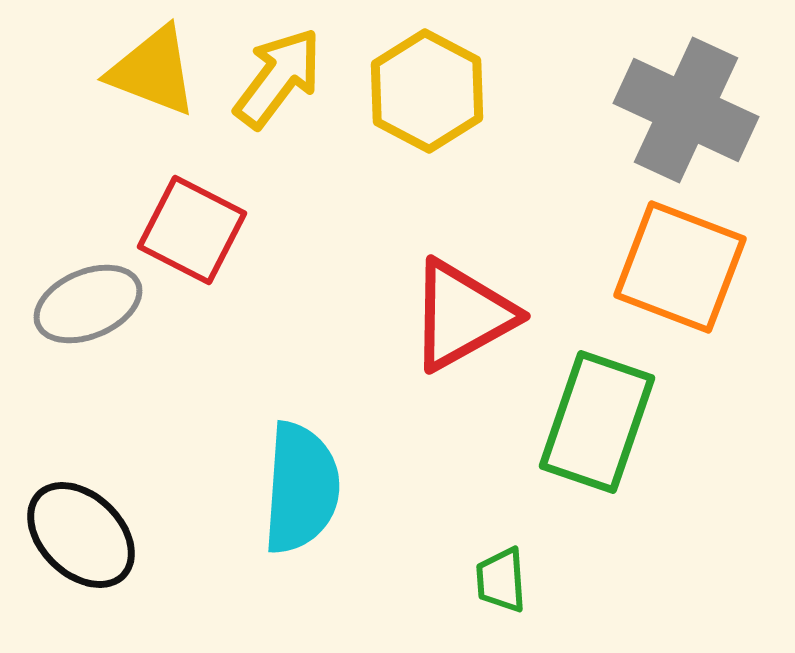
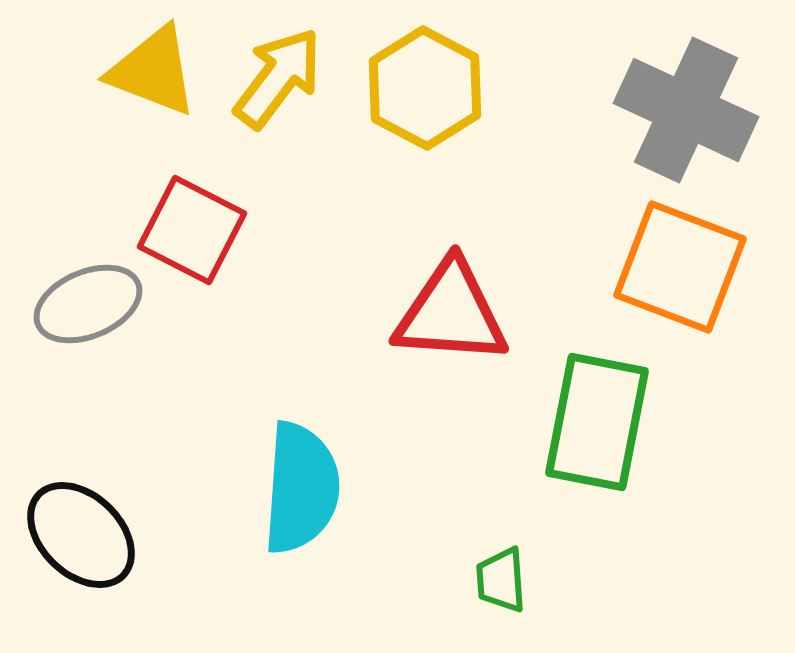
yellow hexagon: moved 2 px left, 3 px up
red triangle: moved 11 px left, 2 px up; rotated 33 degrees clockwise
green rectangle: rotated 8 degrees counterclockwise
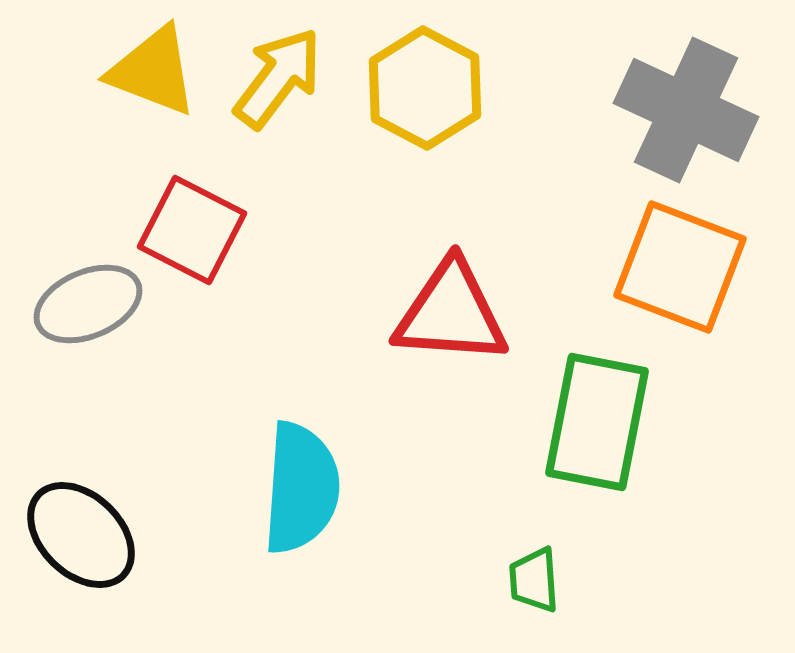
green trapezoid: moved 33 px right
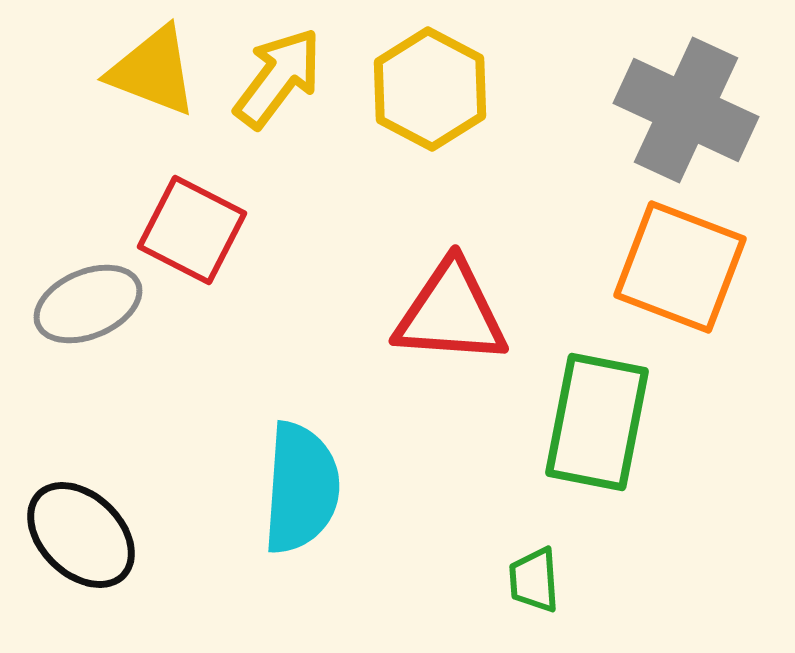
yellow hexagon: moved 5 px right, 1 px down
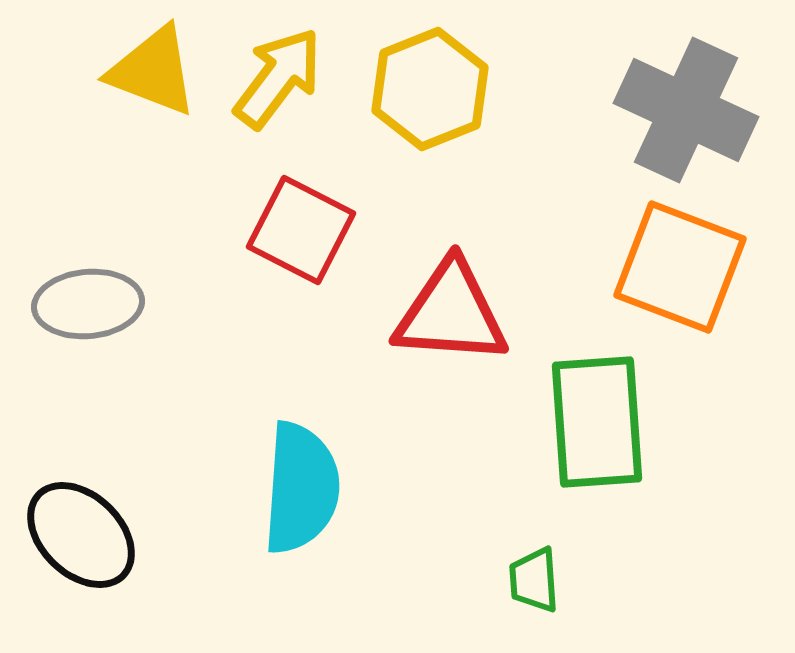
yellow hexagon: rotated 10 degrees clockwise
red square: moved 109 px right
gray ellipse: rotated 18 degrees clockwise
green rectangle: rotated 15 degrees counterclockwise
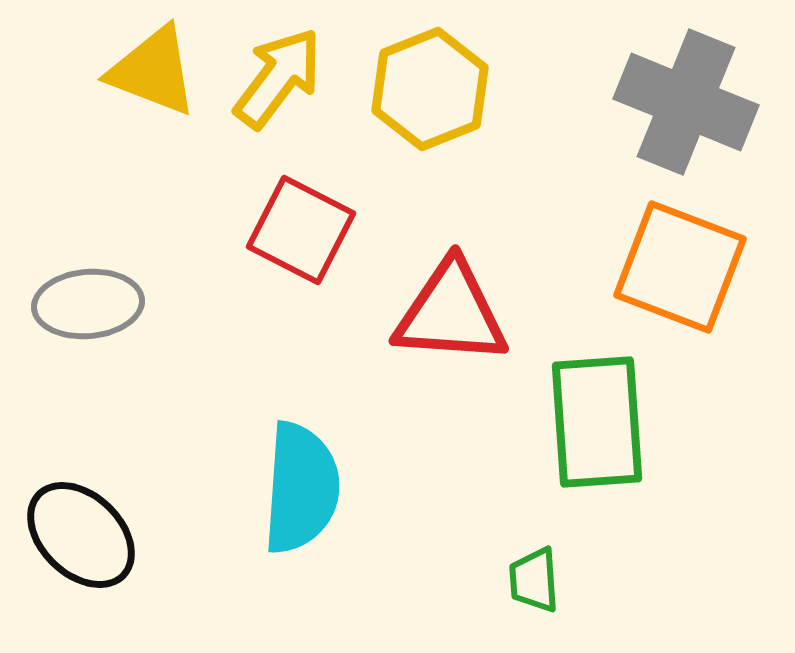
gray cross: moved 8 px up; rotated 3 degrees counterclockwise
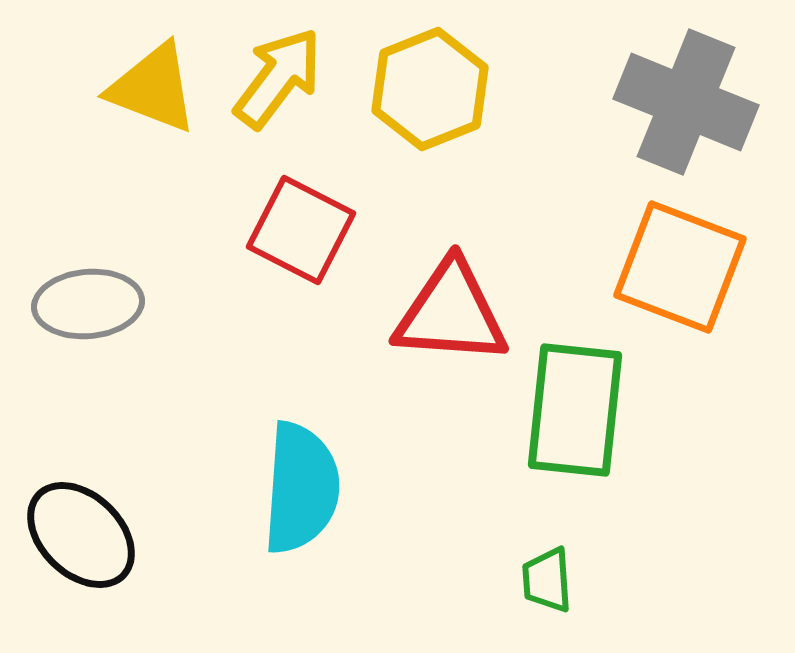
yellow triangle: moved 17 px down
green rectangle: moved 22 px left, 12 px up; rotated 10 degrees clockwise
green trapezoid: moved 13 px right
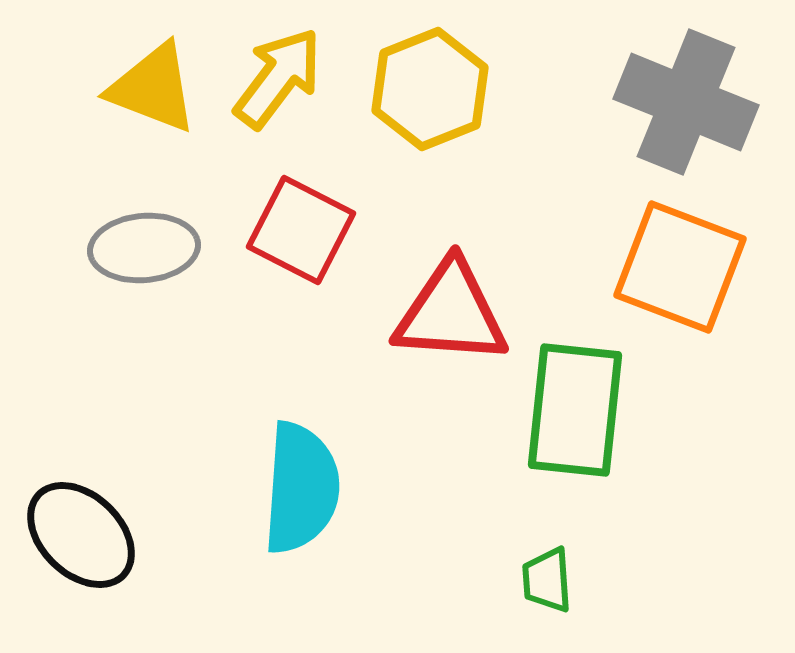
gray ellipse: moved 56 px right, 56 px up
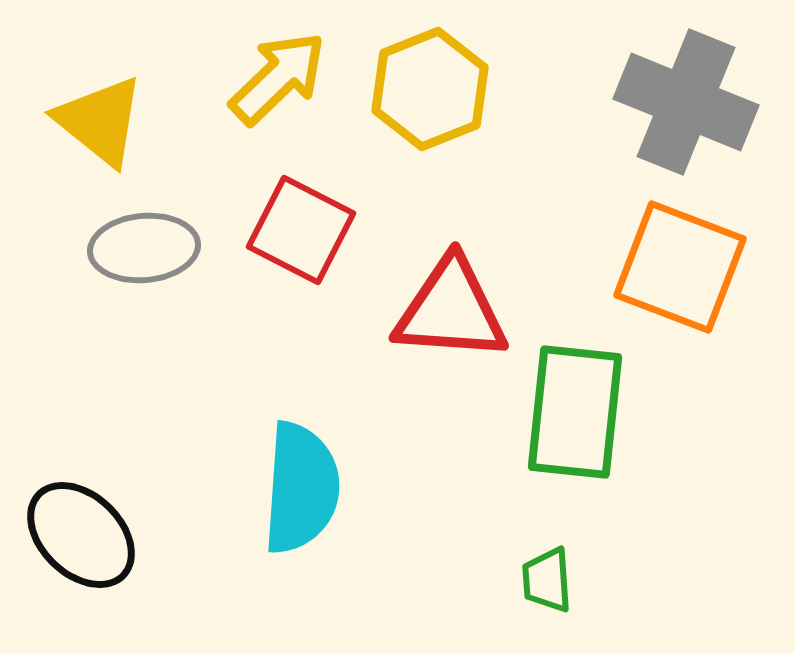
yellow arrow: rotated 9 degrees clockwise
yellow triangle: moved 53 px left, 33 px down; rotated 18 degrees clockwise
red triangle: moved 3 px up
green rectangle: moved 2 px down
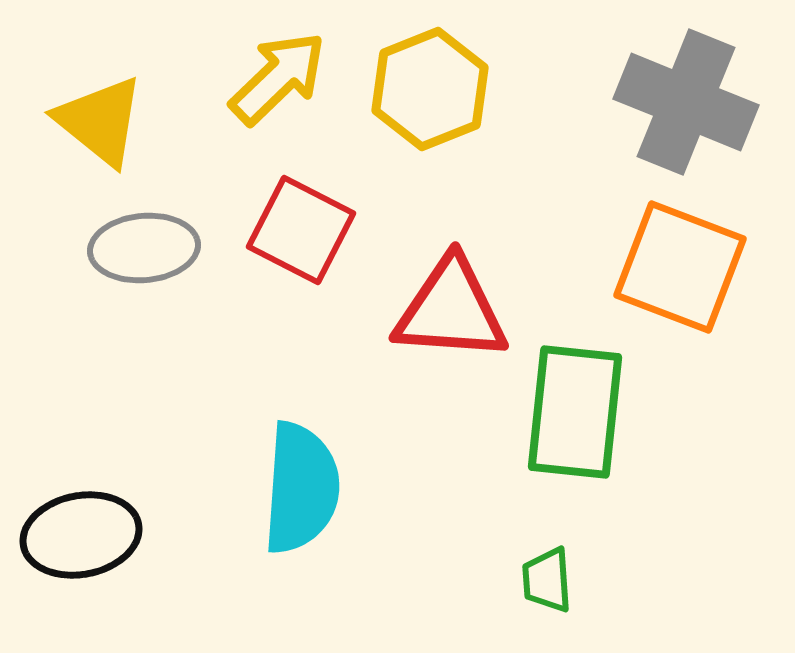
black ellipse: rotated 55 degrees counterclockwise
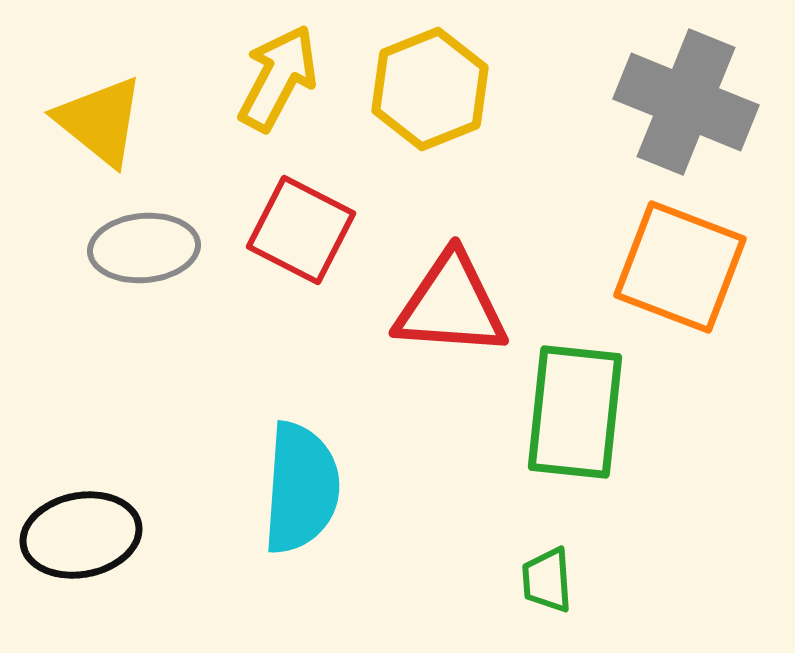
yellow arrow: rotated 18 degrees counterclockwise
red triangle: moved 5 px up
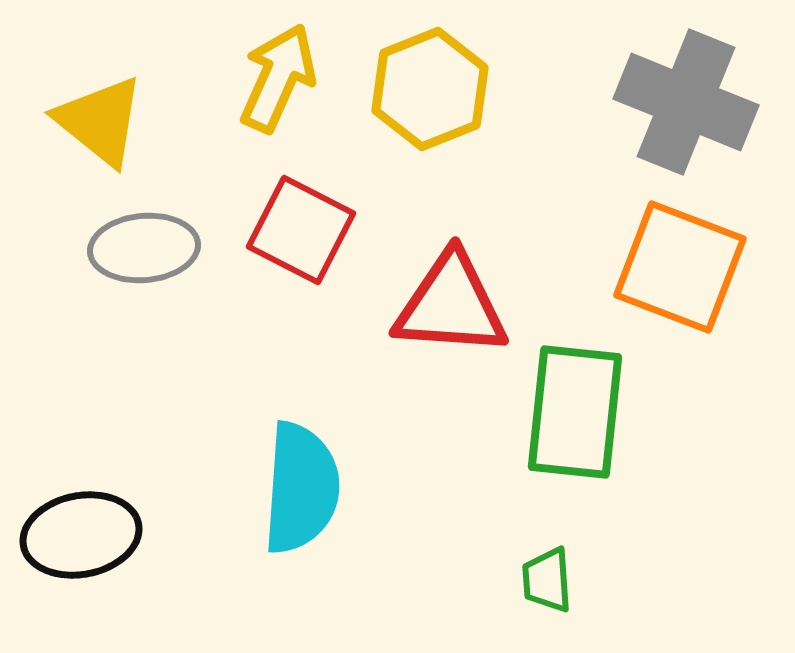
yellow arrow: rotated 4 degrees counterclockwise
